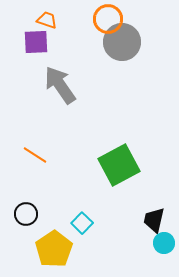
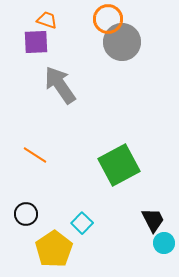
black trapezoid: moved 1 px left; rotated 140 degrees clockwise
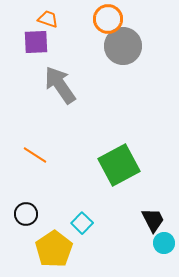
orange trapezoid: moved 1 px right, 1 px up
gray circle: moved 1 px right, 4 px down
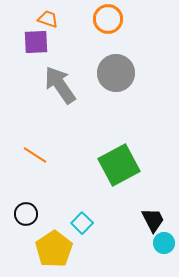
gray circle: moved 7 px left, 27 px down
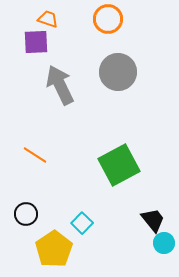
gray circle: moved 2 px right, 1 px up
gray arrow: rotated 9 degrees clockwise
black trapezoid: rotated 12 degrees counterclockwise
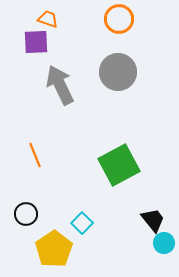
orange circle: moved 11 px right
orange line: rotated 35 degrees clockwise
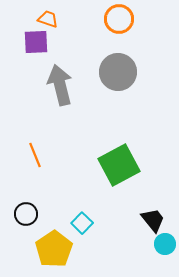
gray arrow: rotated 12 degrees clockwise
cyan circle: moved 1 px right, 1 px down
